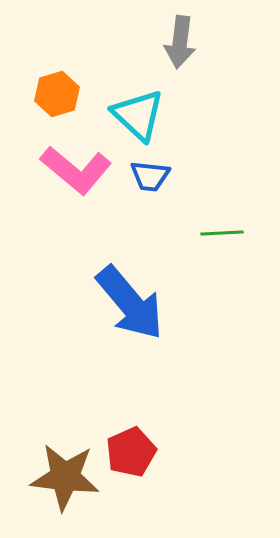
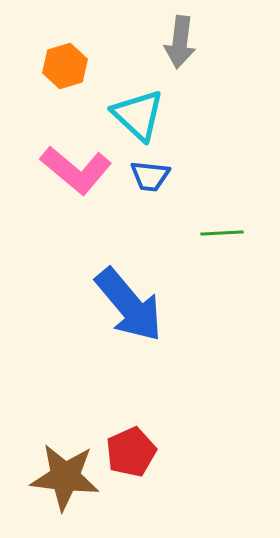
orange hexagon: moved 8 px right, 28 px up
blue arrow: moved 1 px left, 2 px down
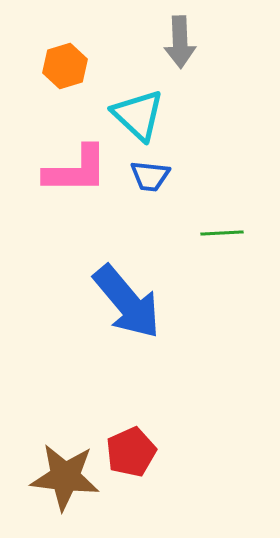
gray arrow: rotated 9 degrees counterclockwise
pink L-shape: rotated 40 degrees counterclockwise
blue arrow: moved 2 px left, 3 px up
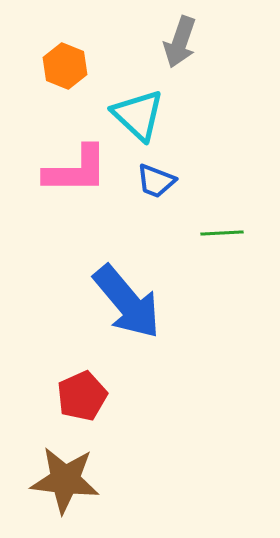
gray arrow: rotated 21 degrees clockwise
orange hexagon: rotated 21 degrees counterclockwise
blue trapezoid: moved 6 px right, 5 px down; rotated 15 degrees clockwise
red pentagon: moved 49 px left, 56 px up
brown star: moved 3 px down
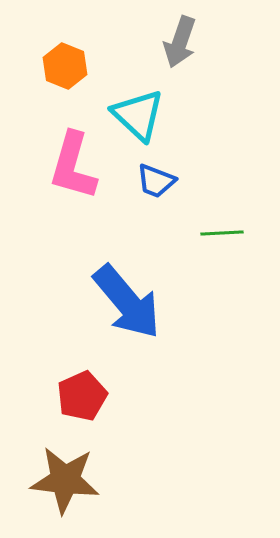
pink L-shape: moved 3 px left, 4 px up; rotated 106 degrees clockwise
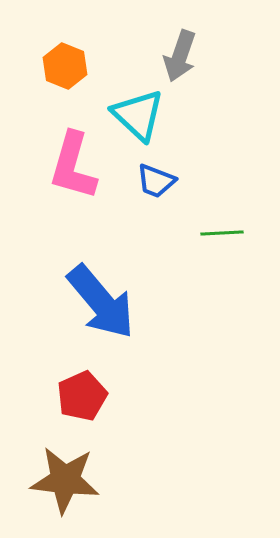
gray arrow: moved 14 px down
blue arrow: moved 26 px left
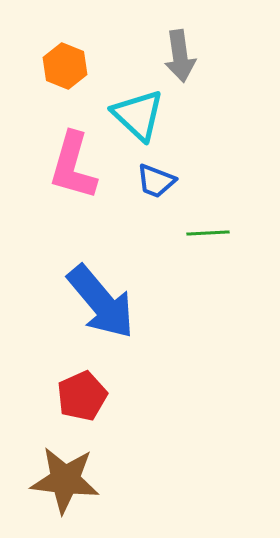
gray arrow: rotated 27 degrees counterclockwise
green line: moved 14 px left
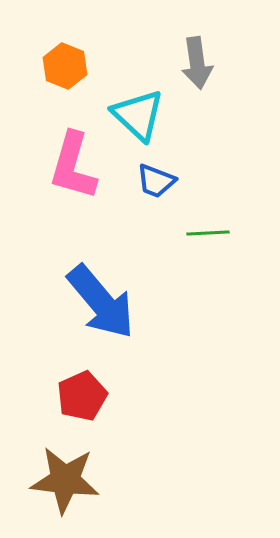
gray arrow: moved 17 px right, 7 px down
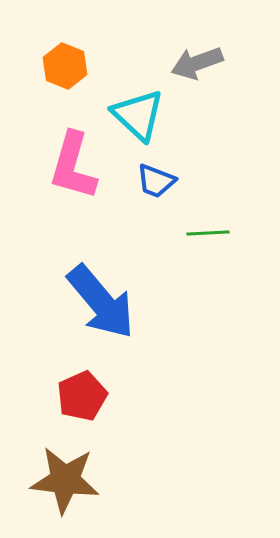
gray arrow: rotated 78 degrees clockwise
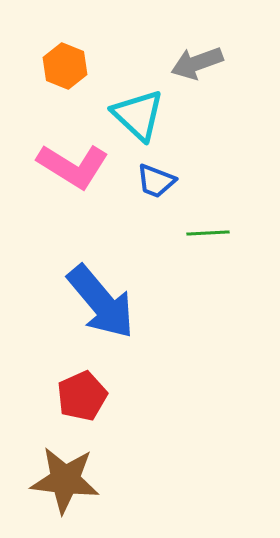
pink L-shape: rotated 74 degrees counterclockwise
